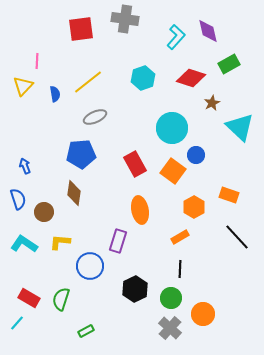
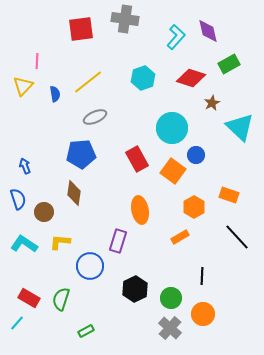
red rectangle at (135, 164): moved 2 px right, 5 px up
black line at (180, 269): moved 22 px right, 7 px down
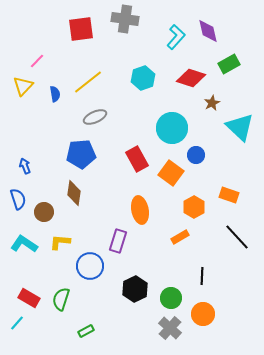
pink line at (37, 61): rotated 42 degrees clockwise
orange square at (173, 171): moved 2 px left, 2 px down
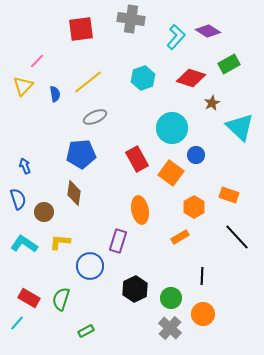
gray cross at (125, 19): moved 6 px right
purple diamond at (208, 31): rotated 45 degrees counterclockwise
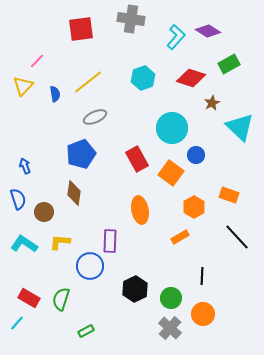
blue pentagon at (81, 154): rotated 16 degrees counterclockwise
purple rectangle at (118, 241): moved 8 px left; rotated 15 degrees counterclockwise
